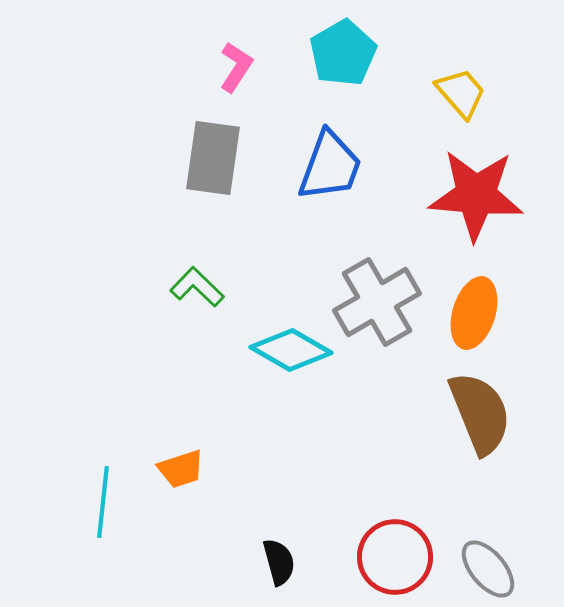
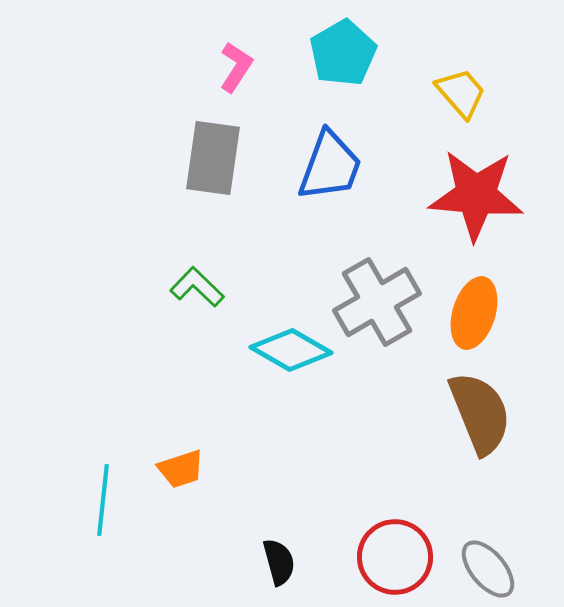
cyan line: moved 2 px up
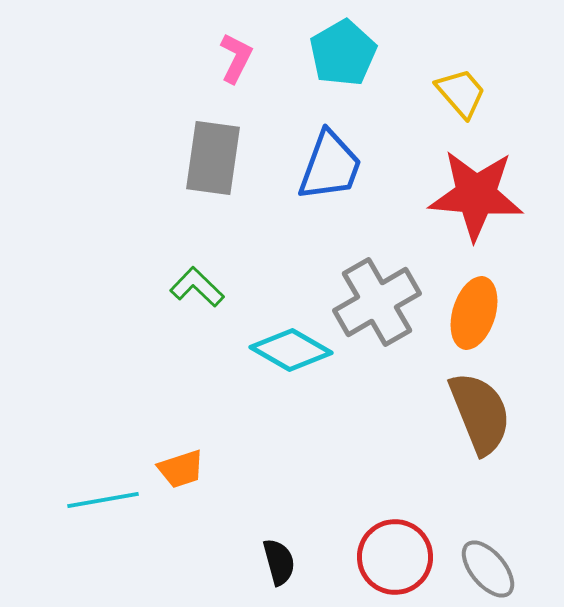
pink L-shape: moved 9 px up; rotated 6 degrees counterclockwise
cyan line: rotated 74 degrees clockwise
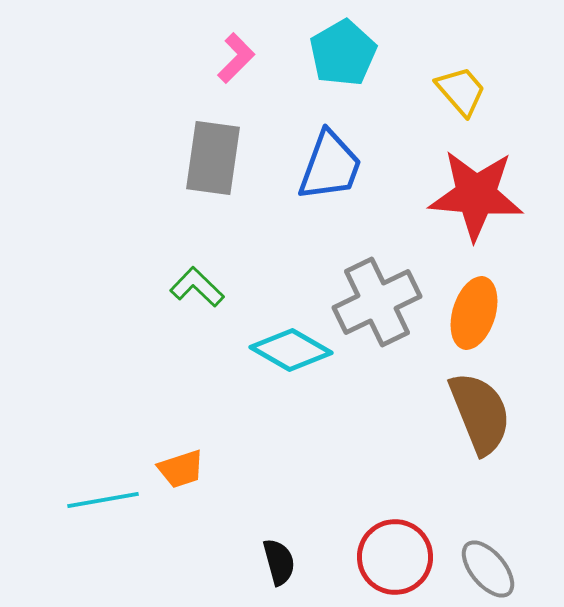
pink L-shape: rotated 18 degrees clockwise
yellow trapezoid: moved 2 px up
gray cross: rotated 4 degrees clockwise
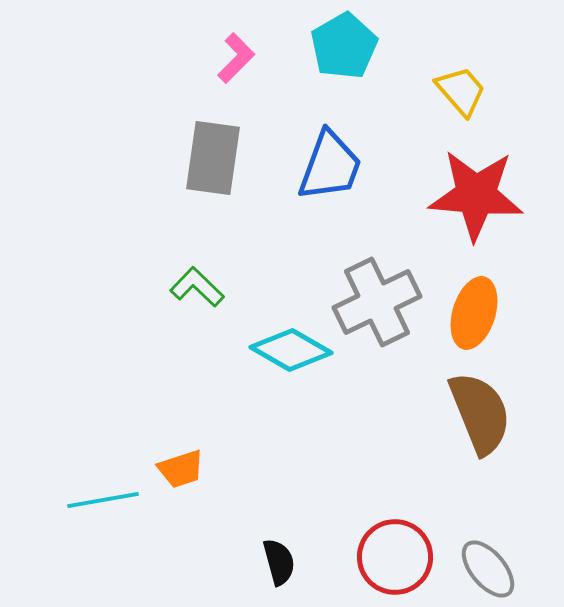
cyan pentagon: moved 1 px right, 7 px up
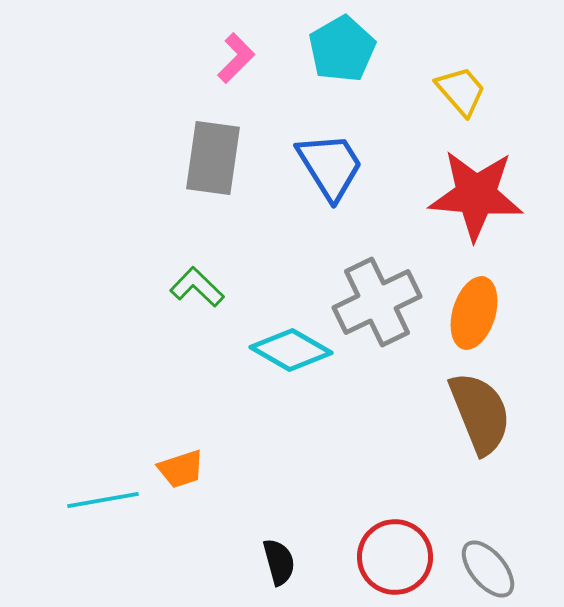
cyan pentagon: moved 2 px left, 3 px down
blue trapezoid: rotated 52 degrees counterclockwise
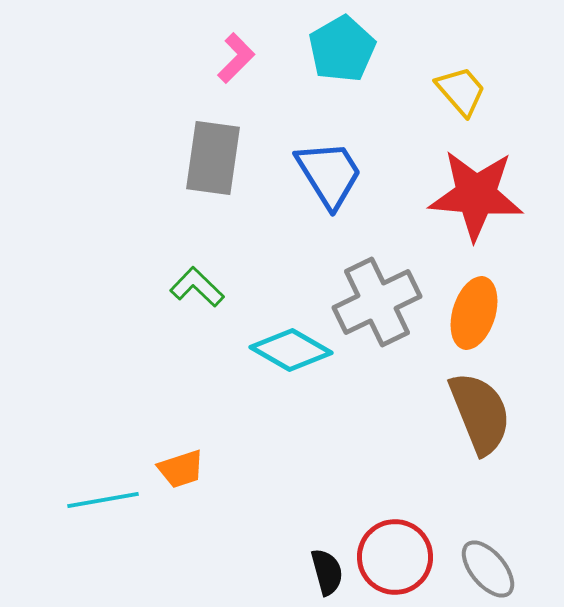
blue trapezoid: moved 1 px left, 8 px down
black semicircle: moved 48 px right, 10 px down
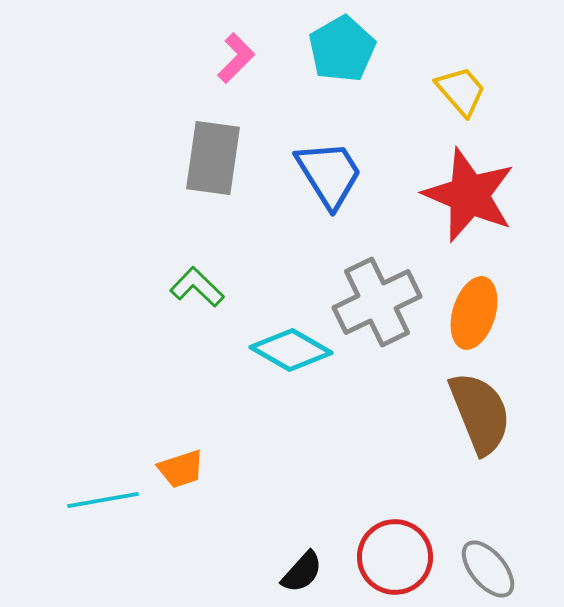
red star: moved 7 px left; rotated 18 degrees clockwise
black semicircle: moved 25 px left; rotated 57 degrees clockwise
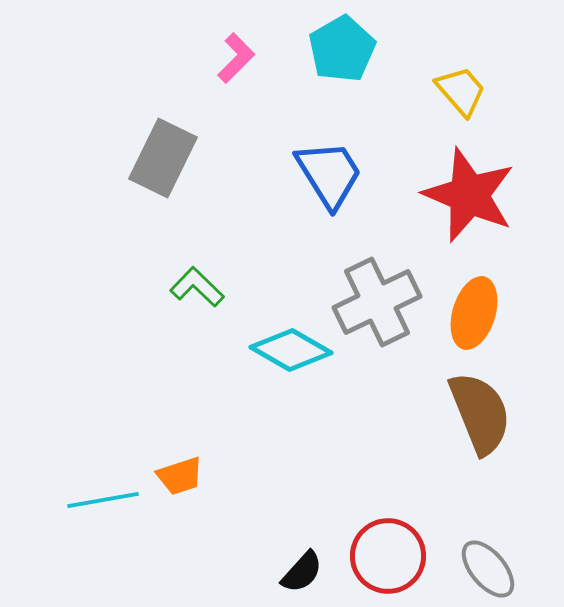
gray rectangle: moved 50 px left; rotated 18 degrees clockwise
orange trapezoid: moved 1 px left, 7 px down
red circle: moved 7 px left, 1 px up
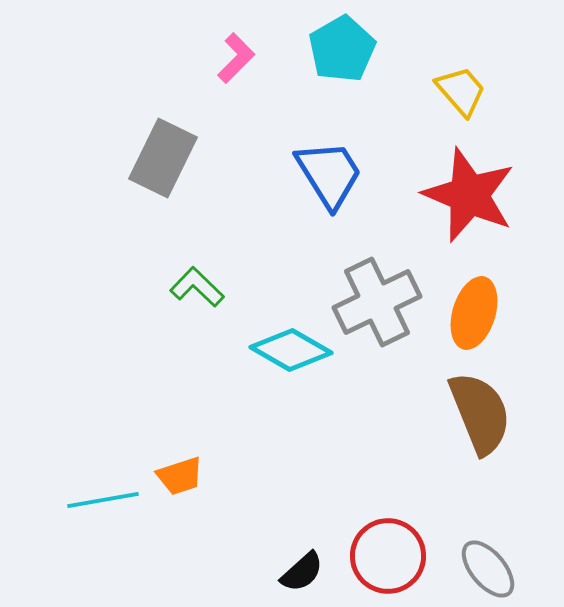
black semicircle: rotated 6 degrees clockwise
